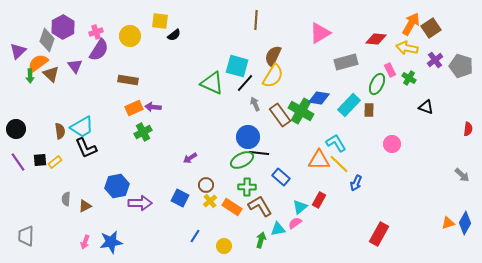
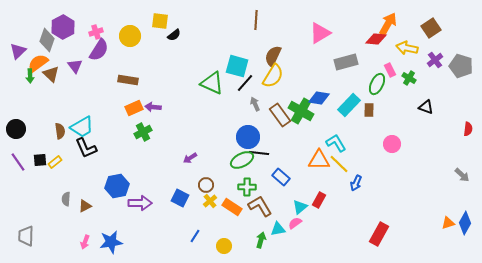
orange arrow at (411, 24): moved 23 px left
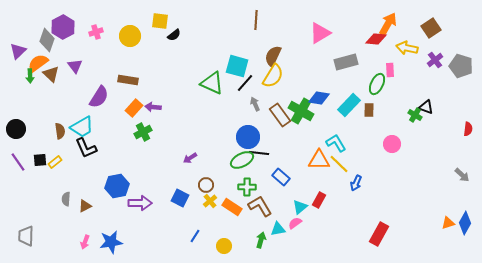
purple semicircle at (99, 50): moved 47 px down
pink rectangle at (390, 70): rotated 24 degrees clockwise
green cross at (409, 78): moved 6 px right, 37 px down
orange rectangle at (134, 108): rotated 24 degrees counterclockwise
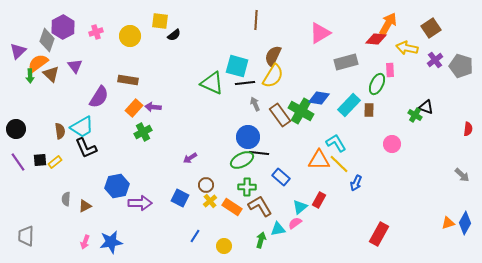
black line at (245, 83): rotated 42 degrees clockwise
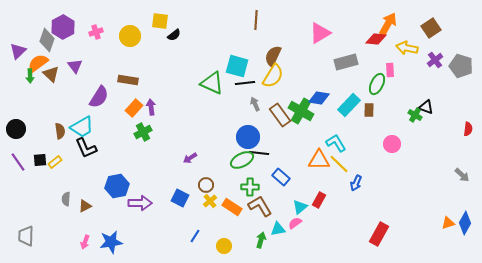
purple arrow at (153, 107): moved 2 px left; rotated 77 degrees clockwise
green cross at (247, 187): moved 3 px right
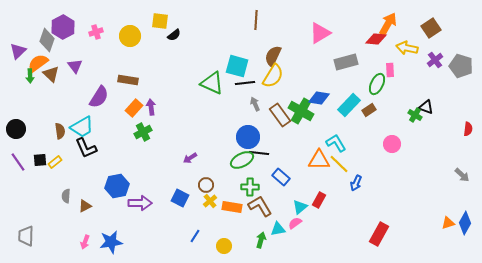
brown rectangle at (369, 110): rotated 56 degrees clockwise
gray semicircle at (66, 199): moved 3 px up
orange rectangle at (232, 207): rotated 24 degrees counterclockwise
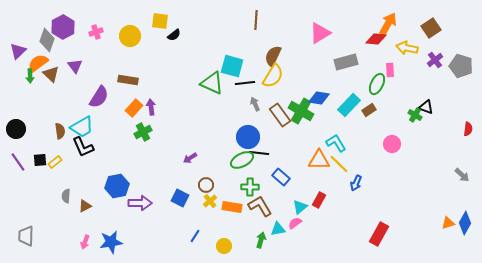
cyan square at (237, 66): moved 5 px left
black L-shape at (86, 148): moved 3 px left, 1 px up
